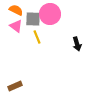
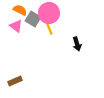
orange semicircle: moved 4 px right
pink circle: moved 1 px left, 1 px up
gray square: rotated 28 degrees clockwise
yellow line: moved 12 px right, 9 px up
brown rectangle: moved 5 px up
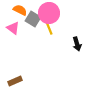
pink triangle: moved 3 px left, 2 px down
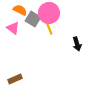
brown rectangle: moved 2 px up
